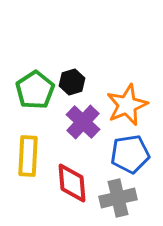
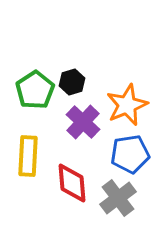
gray cross: rotated 24 degrees counterclockwise
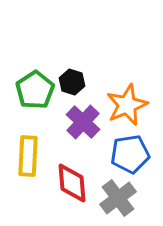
black hexagon: rotated 25 degrees counterclockwise
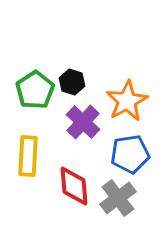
orange star: moved 4 px up; rotated 6 degrees counterclockwise
red diamond: moved 2 px right, 3 px down
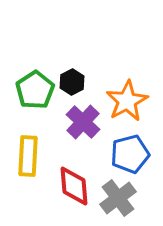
black hexagon: rotated 15 degrees clockwise
blue pentagon: rotated 6 degrees counterclockwise
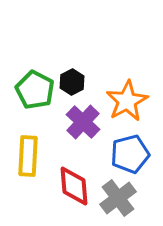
green pentagon: rotated 12 degrees counterclockwise
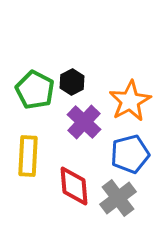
orange star: moved 3 px right
purple cross: moved 1 px right
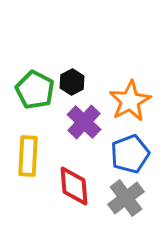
blue pentagon: rotated 6 degrees counterclockwise
gray cross: moved 8 px right
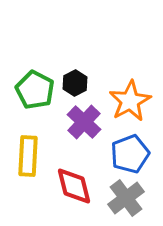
black hexagon: moved 3 px right, 1 px down
red diamond: rotated 9 degrees counterclockwise
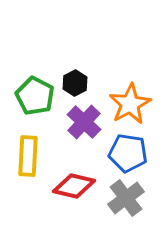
green pentagon: moved 6 px down
orange star: moved 3 px down
blue pentagon: moved 2 px left, 1 px up; rotated 30 degrees clockwise
red diamond: rotated 63 degrees counterclockwise
